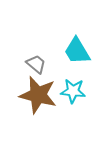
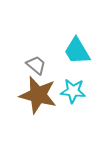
gray trapezoid: moved 1 px down
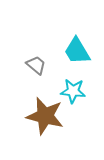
brown star: moved 7 px right, 21 px down
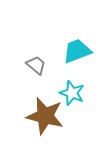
cyan trapezoid: rotated 100 degrees clockwise
cyan star: moved 1 px left, 2 px down; rotated 15 degrees clockwise
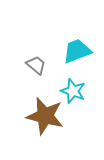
cyan star: moved 1 px right, 2 px up
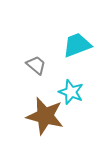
cyan trapezoid: moved 6 px up
cyan star: moved 2 px left, 1 px down
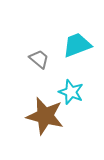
gray trapezoid: moved 3 px right, 6 px up
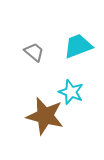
cyan trapezoid: moved 1 px right, 1 px down
gray trapezoid: moved 5 px left, 7 px up
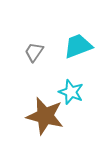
gray trapezoid: rotated 95 degrees counterclockwise
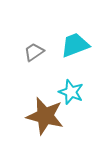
cyan trapezoid: moved 3 px left, 1 px up
gray trapezoid: rotated 20 degrees clockwise
